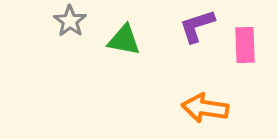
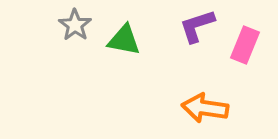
gray star: moved 5 px right, 4 px down
pink rectangle: rotated 24 degrees clockwise
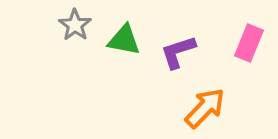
purple L-shape: moved 19 px left, 26 px down
pink rectangle: moved 4 px right, 2 px up
orange arrow: rotated 126 degrees clockwise
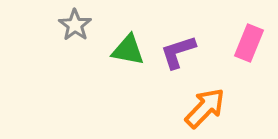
green triangle: moved 4 px right, 10 px down
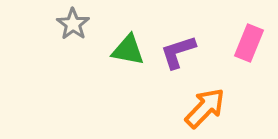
gray star: moved 2 px left, 1 px up
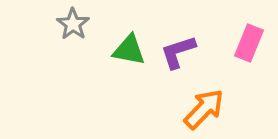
green triangle: moved 1 px right
orange arrow: moved 1 px left, 1 px down
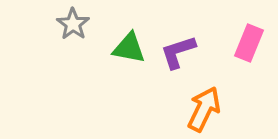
green triangle: moved 2 px up
orange arrow: rotated 18 degrees counterclockwise
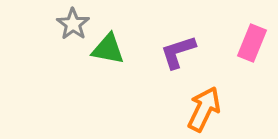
pink rectangle: moved 3 px right
green triangle: moved 21 px left, 1 px down
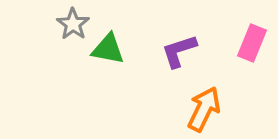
purple L-shape: moved 1 px right, 1 px up
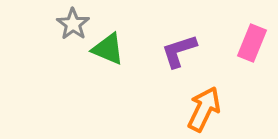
green triangle: rotated 12 degrees clockwise
